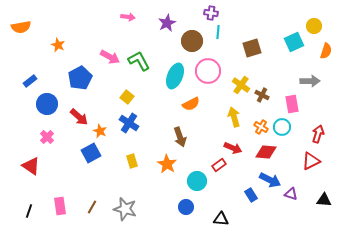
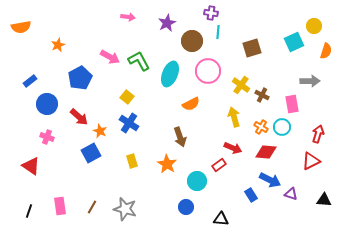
orange star at (58, 45): rotated 24 degrees clockwise
cyan ellipse at (175, 76): moved 5 px left, 2 px up
pink cross at (47, 137): rotated 24 degrees counterclockwise
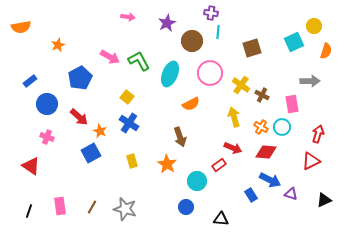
pink circle at (208, 71): moved 2 px right, 2 px down
black triangle at (324, 200): rotated 28 degrees counterclockwise
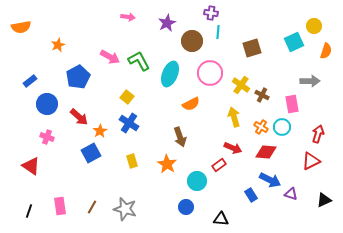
blue pentagon at (80, 78): moved 2 px left, 1 px up
orange star at (100, 131): rotated 16 degrees clockwise
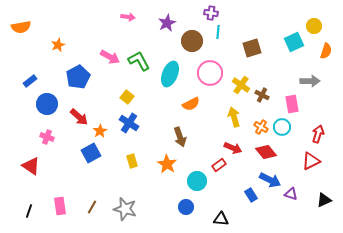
red diamond at (266, 152): rotated 45 degrees clockwise
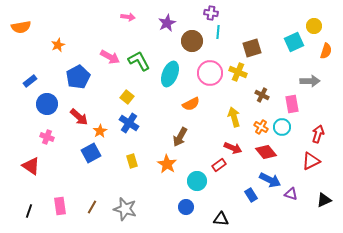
yellow cross at (241, 85): moved 3 px left, 13 px up; rotated 12 degrees counterclockwise
brown arrow at (180, 137): rotated 48 degrees clockwise
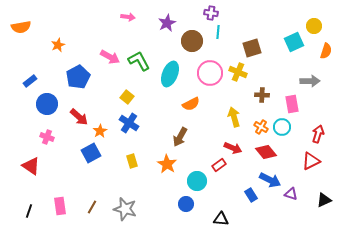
brown cross at (262, 95): rotated 24 degrees counterclockwise
blue circle at (186, 207): moved 3 px up
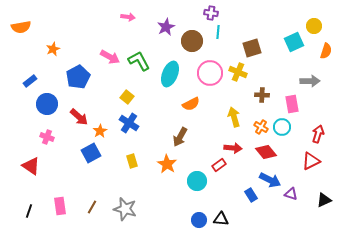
purple star at (167, 23): moved 1 px left, 4 px down
orange star at (58, 45): moved 5 px left, 4 px down
red arrow at (233, 148): rotated 18 degrees counterclockwise
blue circle at (186, 204): moved 13 px right, 16 px down
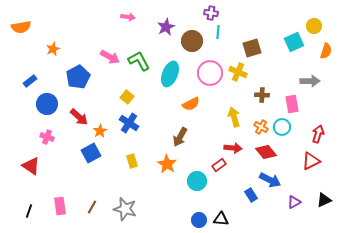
purple triangle at (291, 194): moved 3 px right, 8 px down; rotated 48 degrees counterclockwise
